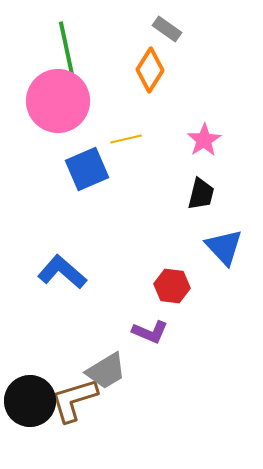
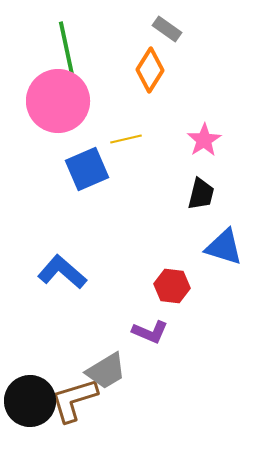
blue triangle: rotated 30 degrees counterclockwise
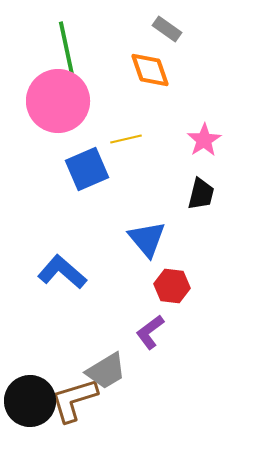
orange diamond: rotated 51 degrees counterclockwise
blue triangle: moved 77 px left, 8 px up; rotated 33 degrees clockwise
purple L-shape: rotated 120 degrees clockwise
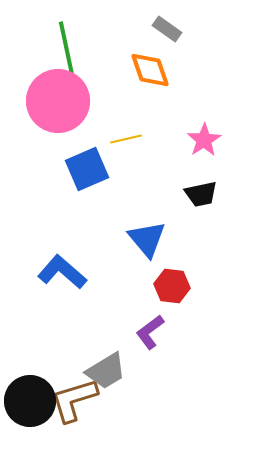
black trapezoid: rotated 64 degrees clockwise
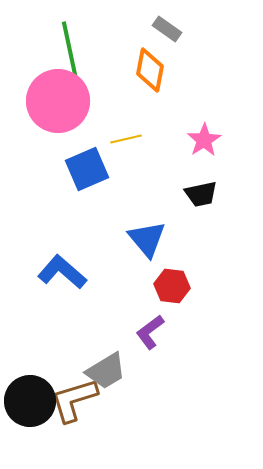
green line: moved 3 px right
orange diamond: rotated 30 degrees clockwise
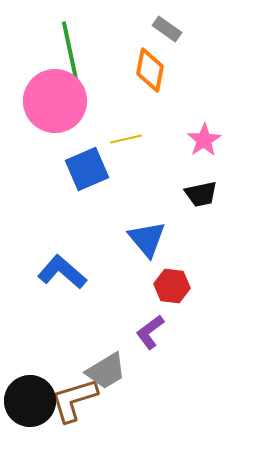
pink circle: moved 3 px left
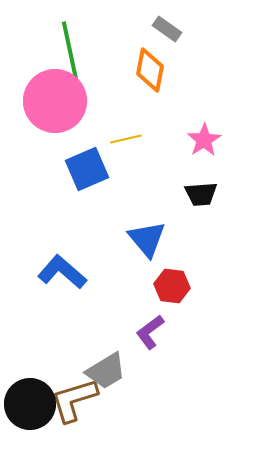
black trapezoid: rotated 8 degrees clockwise
black circle: moved 3 px down
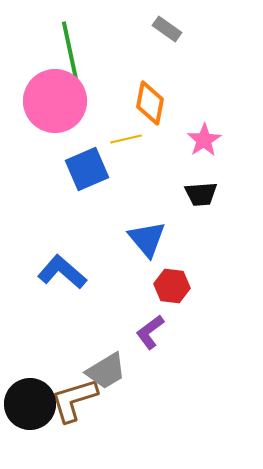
orange diamond: moved 33 px down
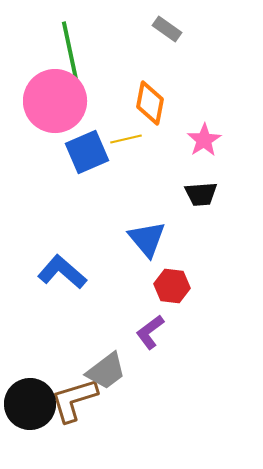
blue square: moved 17 px up
gray trapezoid: rotated 6 degrees counterclockwise
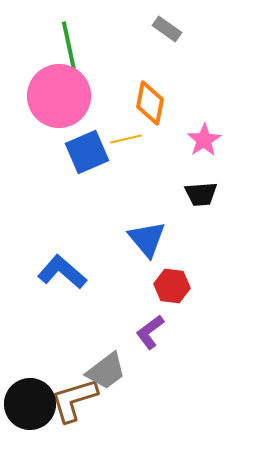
pink circle: moved 4 px right, 5 px up
